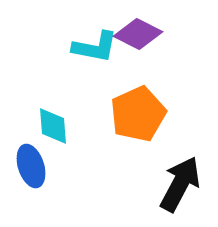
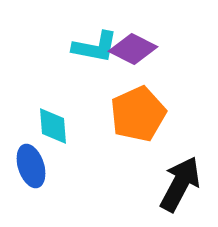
purple diamond: moved 5 px left, 15 px down
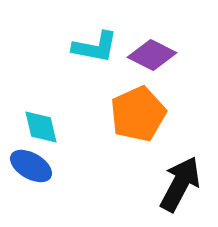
purple diamond: moved 19 px right, 6 px down
cyan diamond: moved 12 px left, 1 px down; rotated 9 degrees counterclockwise
blue ellipse: rotated 42 degrees counterclockwise
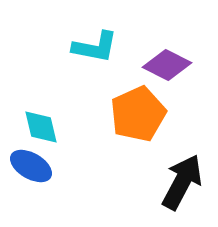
purple diamond: moved 15 px right, 10 px down
black arrow: moved 2 px right, 2 px up
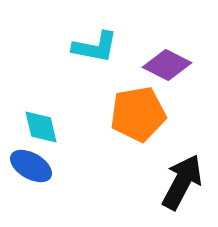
orange pentagon: rotated 14 degrees clockwise
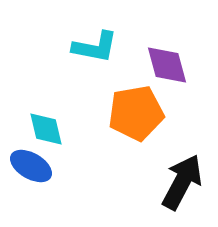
purple diamond: rotated 48 degrees clockwise
orange pentagon: moved 2 px left, 1 px up
cyan diamond: moved 5 px right, 2 px down
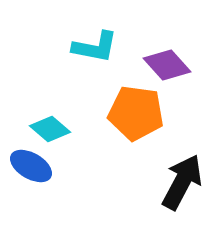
purple diamond: rotated 27 degrees counterclockwise
orange pentagon: rotated 18 degrees clockwise
cyan diamond: moved 4 px right; rotated 36 degrees counterclockwise
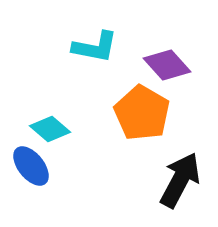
orange pentagon: moved 6 px right; rotated 22 degrees clockwise
blue ellipse: rotated 21 degrees clockwise
black arrow: moved 2 px left, 2 px up
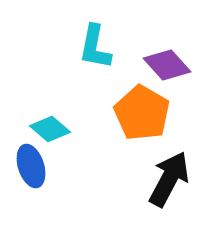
cyan L-shape: rotated 90 degrees clockwise
blue ellipse: rotated 21 degrees clockwise
black arrow: moved 11 px left, 1 px up
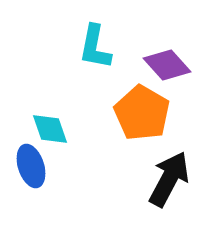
cyan diamond: rotated 30 degrees clockwise
